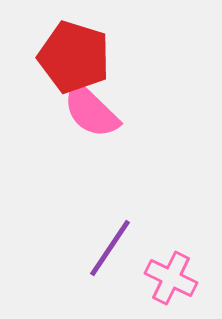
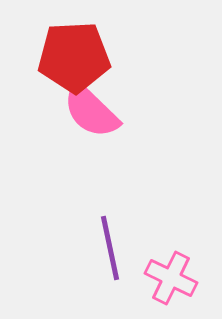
red pentagon: rotated 20 degrees counterclockwise
purple line: rotated 46 degrees counterclockwise
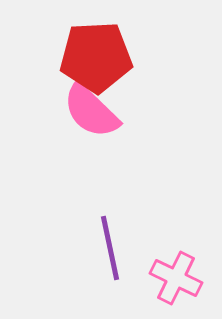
red pentagon: moved 22 px right
pink cross: moved 5 px right
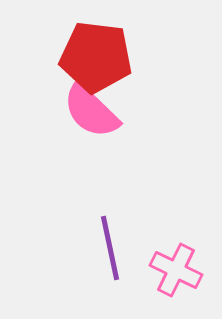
red pentagon: rotated 10 degrees clockwise
pink cross: moved 8 px up
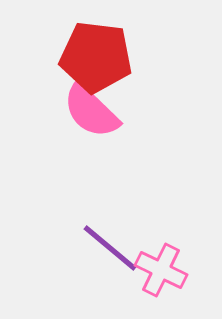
purple line: rotated 38 degrees counterclockwise
pink cross: moved 15 px left
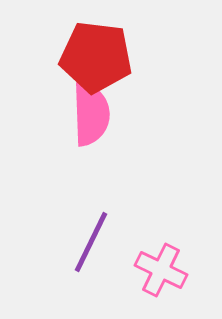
pink semicircle: moved 3 px down; rotated 136 degrees counterclockwise
purple line: moved 19 px left, 6 px up; rotated 76 degrees clockwise
